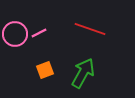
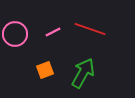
pink line: moved 14 px right, 1 px up
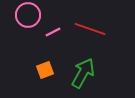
pink circle: moved 13 px right, 19 px up
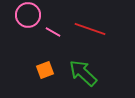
pink line: rotated 56 degrees clockwise
green arrow: rotated 76 degrees counterclockwise
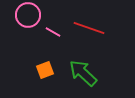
red line: moved 1 px left, 1 px up
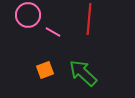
red line: moved 9 px up; rotated 76 degrees clockwise
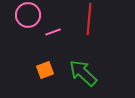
pink line: rotated 49 degrees counterclockwise
